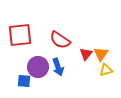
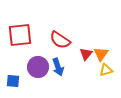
blue square: moved 11 px left
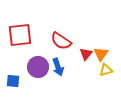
red semicircle: moved 1 px right, 1 px down
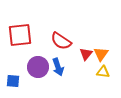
yellow triangle: moved 3 px left, 2 px down; rotated 24 degrees clockwise
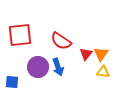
blue square: moved 1 px left, 1 px down
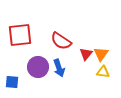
blue arrow: moved 1 px right, 1 px down
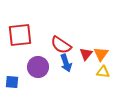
red semicircle: moved 4 px down
blue arrow: moved 7 px right, 5 px up
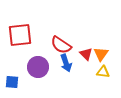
red triangle: rotated 24 degrees counterclockwise
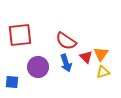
red semicircle: moved 5 px right, 4 px up
red triangle: moved 3 px down
yellow triangle: rotated 24 degrees counterclockwise
